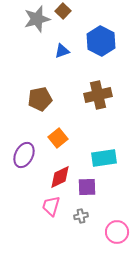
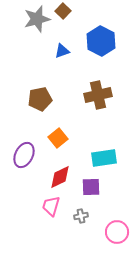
purple square: moved 4 px right
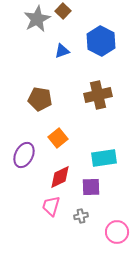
gray star: rotated 12 degrees counterclockwise
brown pentagon: rotated 20 degrees clockwise
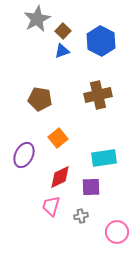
brown square: moved 20 px down
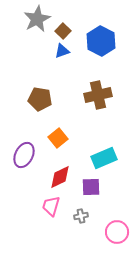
cyan rectangle: rotated 15 degrees counterclockwise
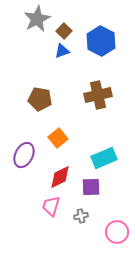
brown square: moved 1 px right
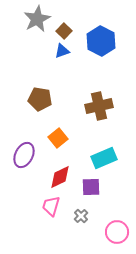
brown cross: moved 1 px right, 11 px down
gray cross: rotated 32 degrees counterclockwise
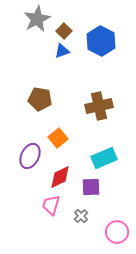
purple ellipse: moved 6 px right, 1 px down
pink trapezoid: moved 1 px up
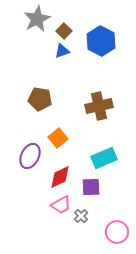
pink trapezoid: moved 10 px right; rotated 135 degrees counterclockwise
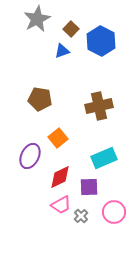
brown square: moved 7 px right, 2 px up
purple square: moved 2 px left
pink circle: moved 3 px left, 20 px up
